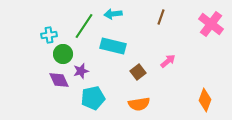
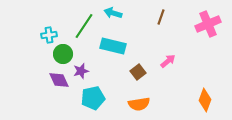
cyan arrow: moved 1 px up; rotated 24 degrees clockwise
pink cross: moved 3 px left; rotated 30 degrees clockwise
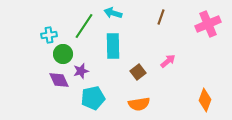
cyan rectangle: rotated 75 degrees clockwise
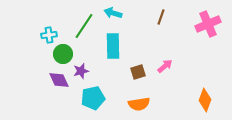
pink arrow: moved 3 px left, 5 px down
brown square: rotated 21 degrees clockwise
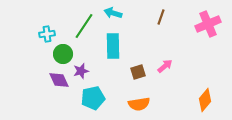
cyan cross: moved 2 px left, 1 px up
orange diamond: rotated 20 degrees clockwise
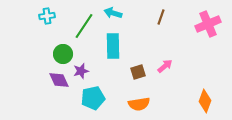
cyan cross: moved 18 px up
orange diamond: moved 1 px down; rotated 20 degrees counterclockwise
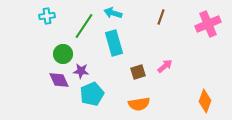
cyan rectangle: moved 1 px right, 3 px up; rotated 15 degrees counterclockwise
purple star: rotated 21 degrees clockwise
cyan pentagon: moved 1 px left, 4 px up; rotated 10 degrees counterclockwise
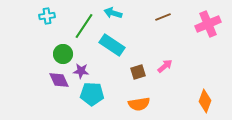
brown line: moved 2 px right; rotated 49 degrees clockwise
cyan rectangle: moved 2 px left, 2 px down; rotated 40 degrees counterclockwise
cyan pentagon: rotated 25 degrees clockwise
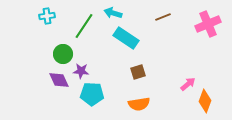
cyan rectangle: moved 14 px right, 7 px up
pink arrow: moved 23 px right, 18 px down
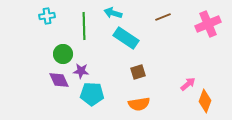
green line: rotated 36 degrees counterclockwise
